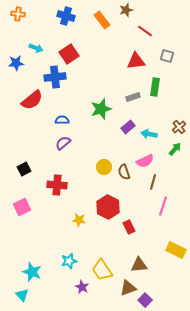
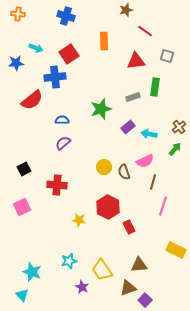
orange rectangle at (102, 20): moved 2 px right, 21 px down; rotated 36 degrees clockwise
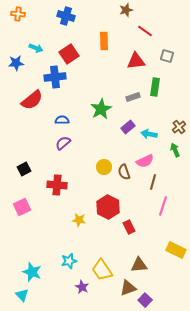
green star at (101, 109): rotated 10 degrees counterclockwise
green arrow at (175, 149): moved 1 px down; rotated 64 degrees counterclockwise
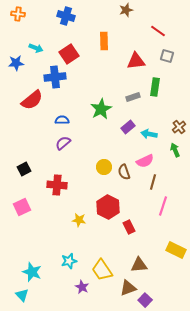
red line at (145, 31): moved 13 px right
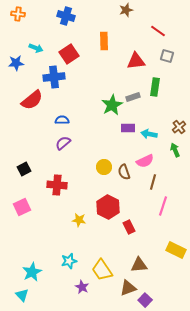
blue cross at (55, 77): moved 1 px left
green star at (101, 109): moved 11 px right, 4 px up
purple rectangle at (128, 127): moved 1 px down; rotated 40 degrees clockwise
cyan star at (32, 272): rotated 24 degrees clockwise
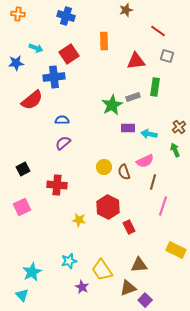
black square at (24, 169): moved 1 px left
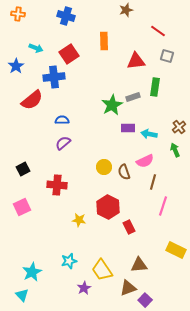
blue star at (16, 63): moved 3 px down; rotated 28 degrees counterclockwise
purple star at (82, 287): moved 2 px right, 1 px down; rotated 16 degrees clockwise
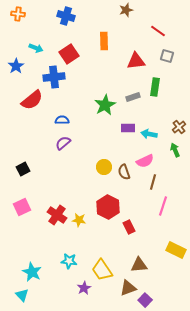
green star at (112, 105): moved 7 px left
red cross at (57, 185): moved 30 px down; rotated 30 degrees clockwise
cyan star at (69, 261): rotated 21 degrees clockwise
cyan star at (32, 272): rotated 18 degrees counterclockwise
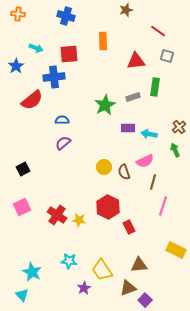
orange rectangle at (104, 41): moved 1 px left
red square at (69, 54): rotated 30 degrees clockwise
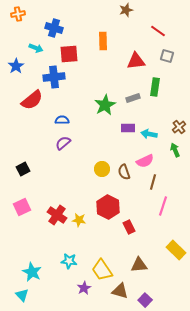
orange cross at (18, 14): rotated 16 degrees counterclockwise
blue cross at (66, 16): moved 12 px left, 12 px down
gray rectangle at (133, 97): moved 1 px down
yellow circle at (104, 167): moved 2 px left, 2 px down
yellow rectangle at (176, 250): rotated 18 degrees clockwise
brown triangle at (128, 288): moved 8 px left, 3 px down; rotated 36 degrees clockwise
